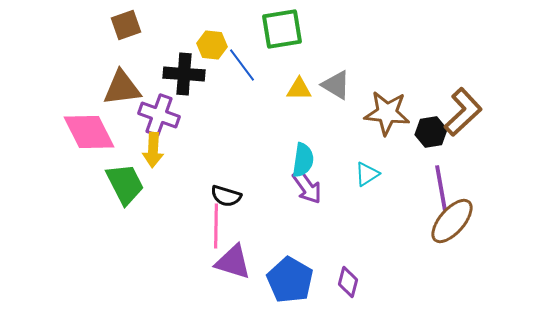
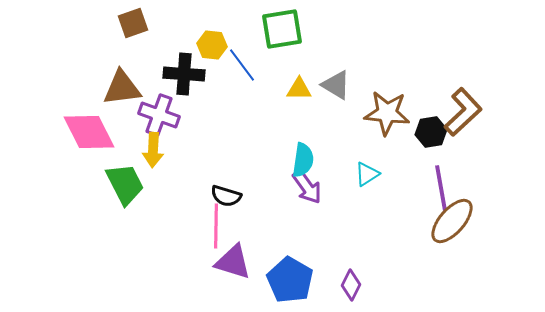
brown square: moved 7 px right, 2 px up
purple diamond: moved 3 px right, 3 px down; rotated 12 degrees clockwise
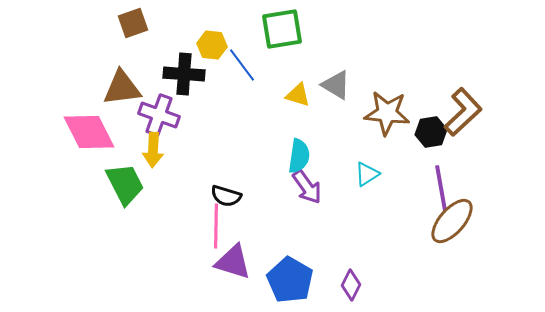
yellow triangle: moved 1 px left, 6 px down; rotated 16 degrees clockwise
cyan semicircle: moved 4 px left, 4 px up
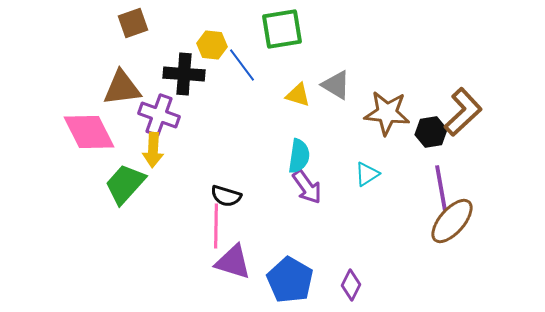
green trapezoid: rotated 111 degrees counterclockwise
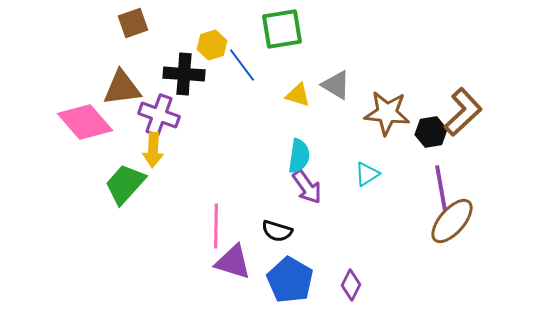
yellow hexagon: rotated 24 degrees counterclockwise
pink diamond: moved 4 px left, 10 px up; rotated 14 degrees counterclockwise
black semicircle: moved 51 px right, 35 px down
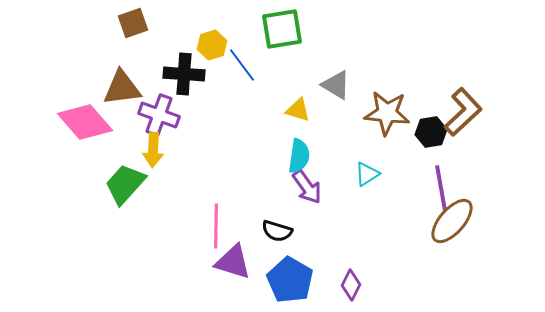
yellow triangle: moved 15 px down
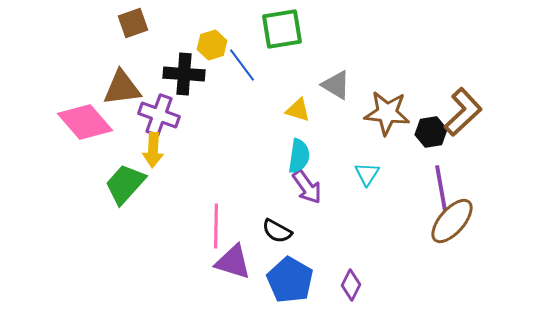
cyan triangle: rotated 24 degrees counterclockwise
black semicircle: rotated 12 degrees clockwise
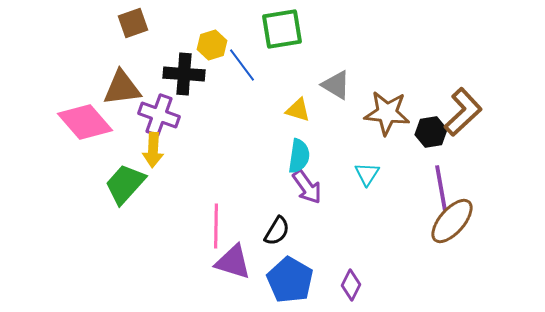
black semicircle: rotated 88 degrees counterclockwise
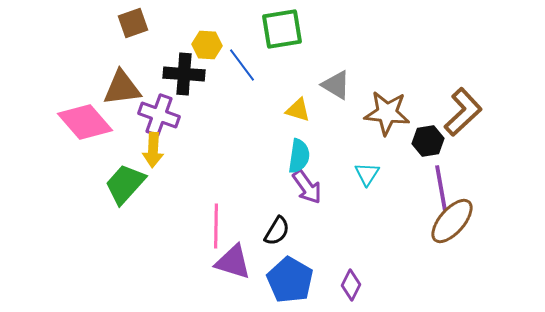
yellow hexagon: moved 5 px left; rotated 20 degrees clockwise
black hexagon: moved 3 px left, 9 px down
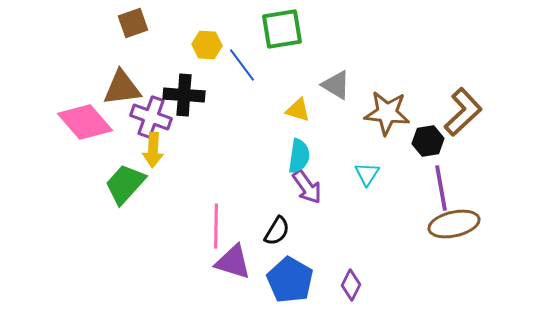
black cross: moved 21 px down
purple cross: moved 8 px left, 2 px down
brown ellipse: moved 2 px right, 3 px down; rotated 36 degrees clockwise
